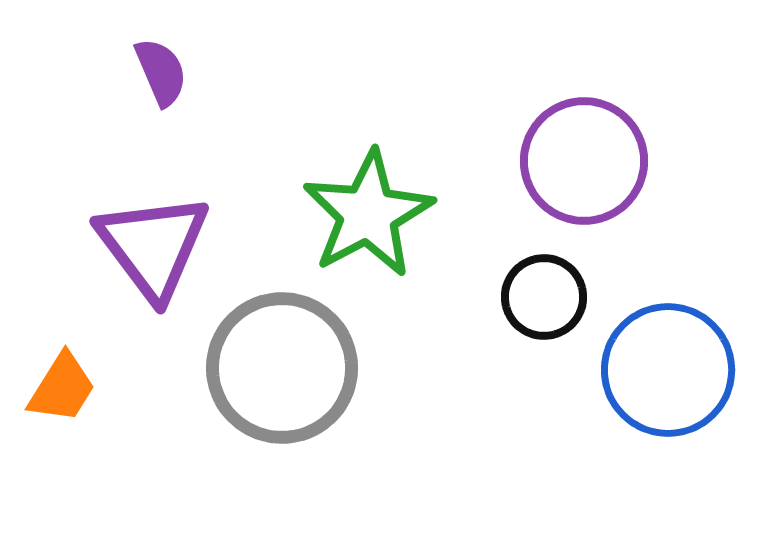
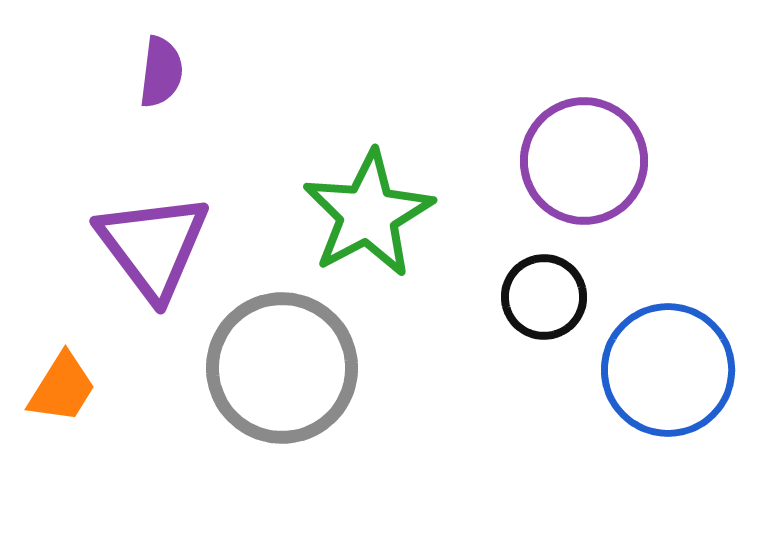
purple semicircle: rotated 30 degrees clockwise
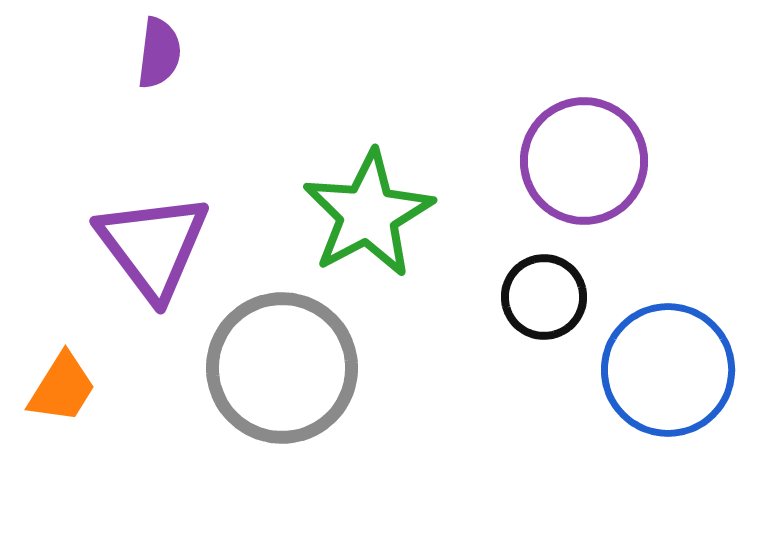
purple semicircle: moved 2 px left, 19 px up
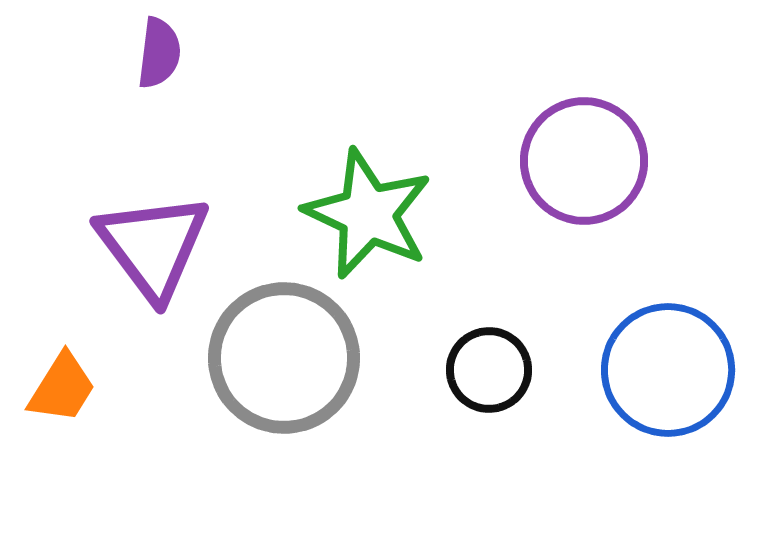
green star: rotated 19 degrees counterclockwise
black circle: moved 55 px left, 73 px down
gray circle: moved 2 px right, 10 px up
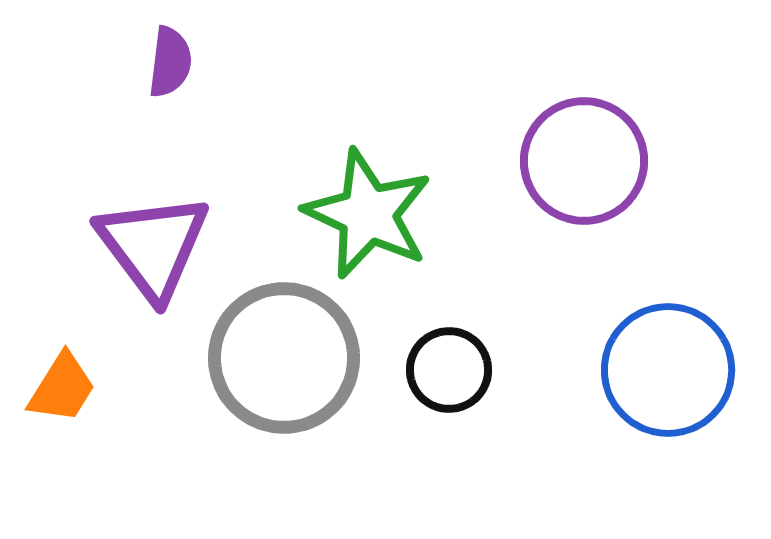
purple semicircle: moved 11 px right, 9 px down
black circle: moved 40 px left
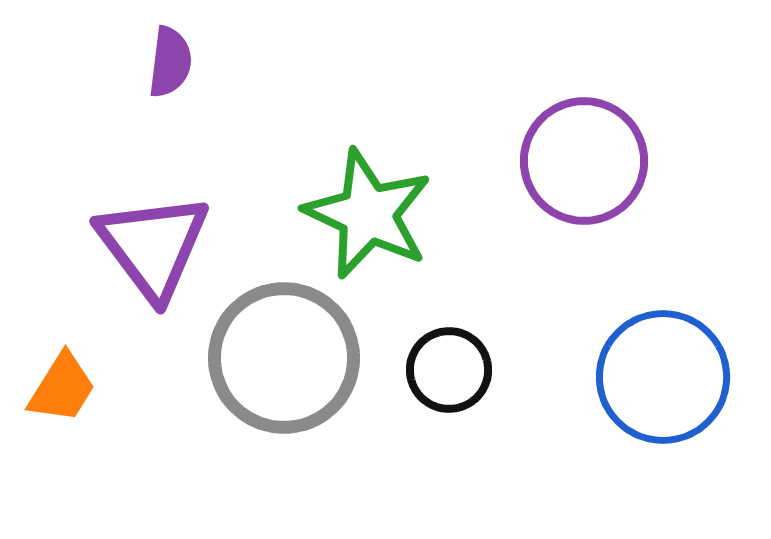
blue circle: moved 5 px left, 7 px down
